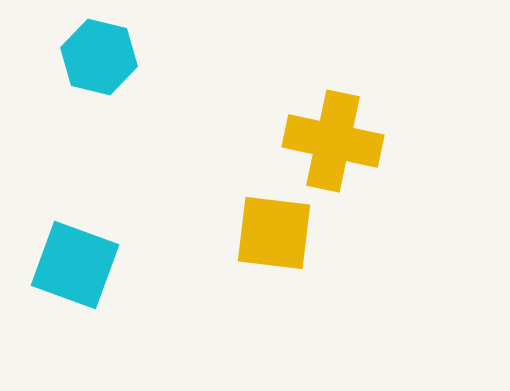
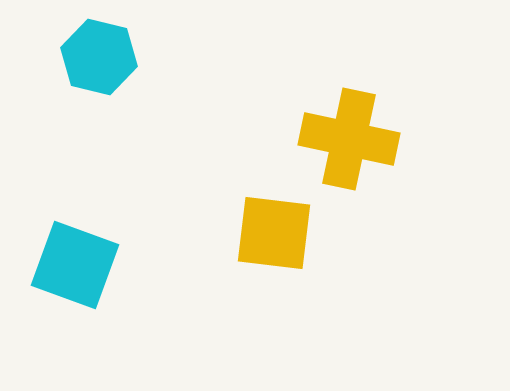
yellow cross: moved 16 px right, 2 px up
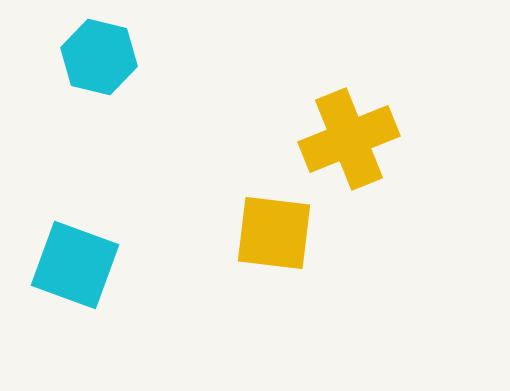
yellow cross: rotated 34 degrees counterclockwise
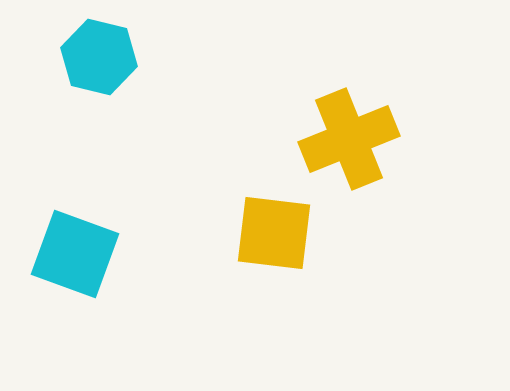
cyan square: moved 11 px up
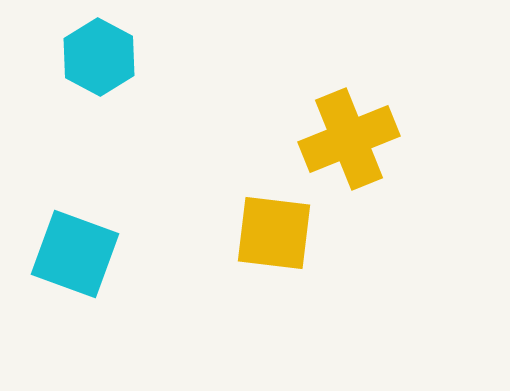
cyan hexagon: rotated 14 degrees clockwise
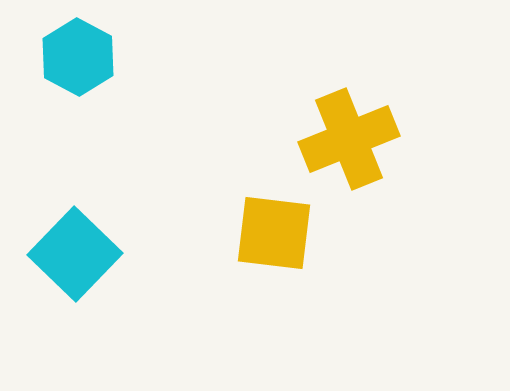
cyan hexagon: moved 21 px left
cyan square: rotated 24 degrees clockwise
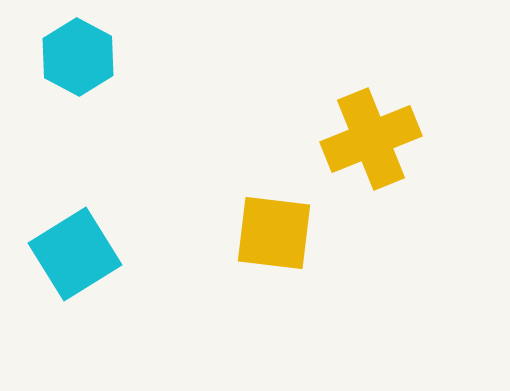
yellow cross: moved 22 px right
cyan square: rotated 14 degrees clockwise
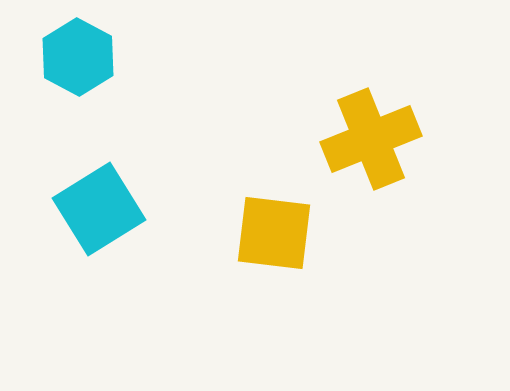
cyan square: moved 24 px right, 45 px up
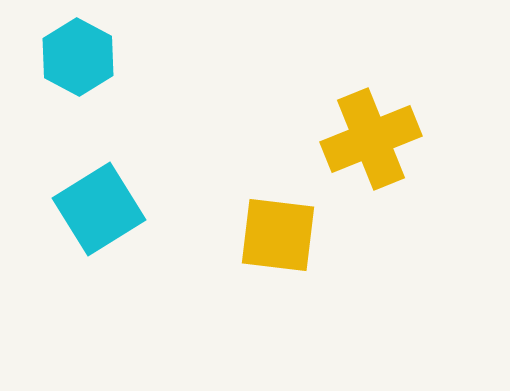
yellow square: moved 4 px right, 2 px down
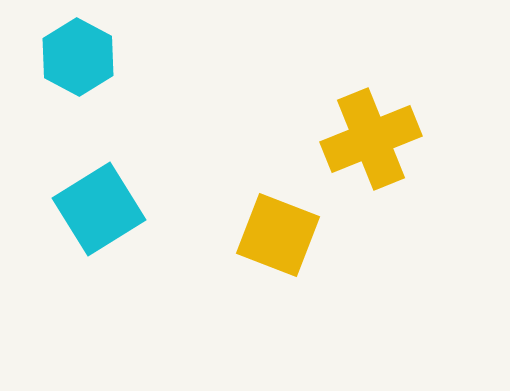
yellow square: rotated 14 degrees clockwise
